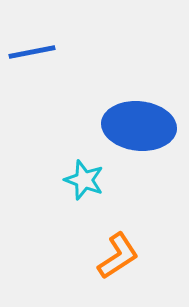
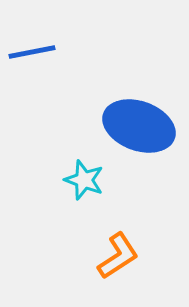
blue ellipse: rotated 14 degrees clockwise
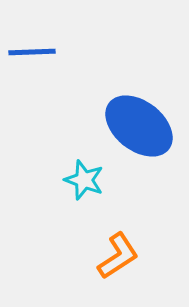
blue line: rotated 9 degrees clockwise
blue ellipse: rotated 18 degrees clockwise
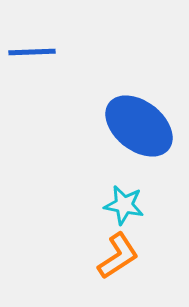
cyan star: moved 40 px right, 25 px down; rotated 9 degrees counterclockwise
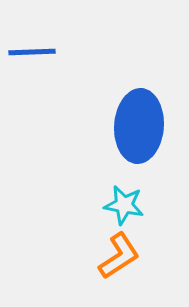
blue ellipse: rotated 56 degrees clockwise
orange L-shape: moved 1 px right
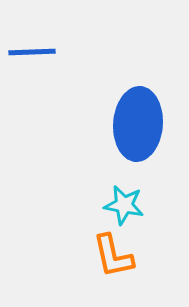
blue ellipse: moved 1 px left, 2 px up
orange L-shape: moved 6 px left; rotated 111 degrees clockwise
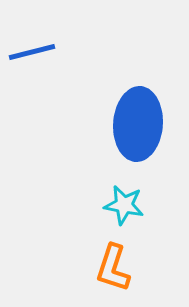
blue line: rotated 12 degrees counterclockwise
orange L-shape: moved 12 px down; rotated 30 degrees clockwise
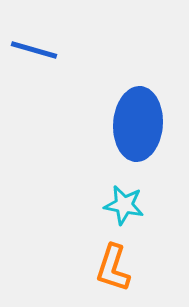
blue line: moved 2 px right, 2 px up; rotated 30 degrees clockwise
